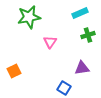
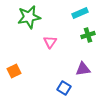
purple triangle: moved 1 px right, 1 px down
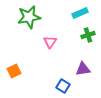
blue square: moved 1 px left, 2 px up
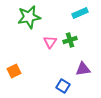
green cross: moved 18 px left, 5 px down
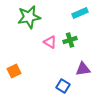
pink triangle: rotated 32 degrees counterclockwise
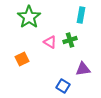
cyan rectangle: moved 1 px right, 2 px down; rotated 56 degrees counterclockwise
green star: rotated 25 degrees counterclockwise
orange square: moved 8 px right, 12 px up
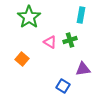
orange square: rotated 24 degrees counterclockwise
